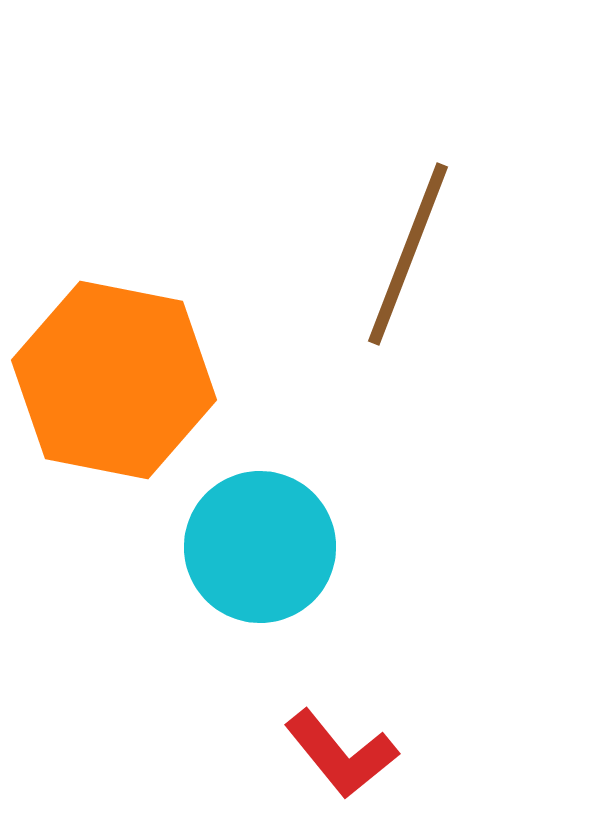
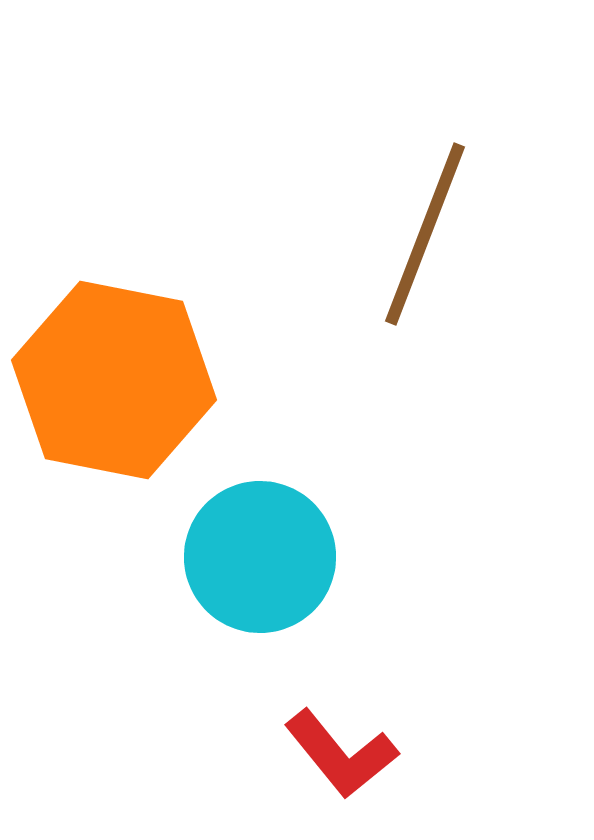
brown line: moved 17 px right, 20 px up
cyan circle: moved 10 px down
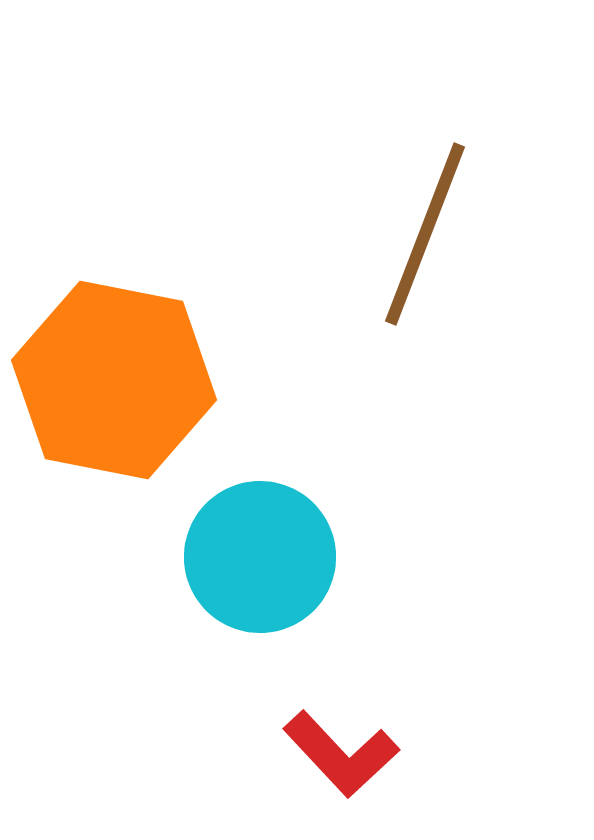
red L-shape: rotated 4 degrees counterclockwise
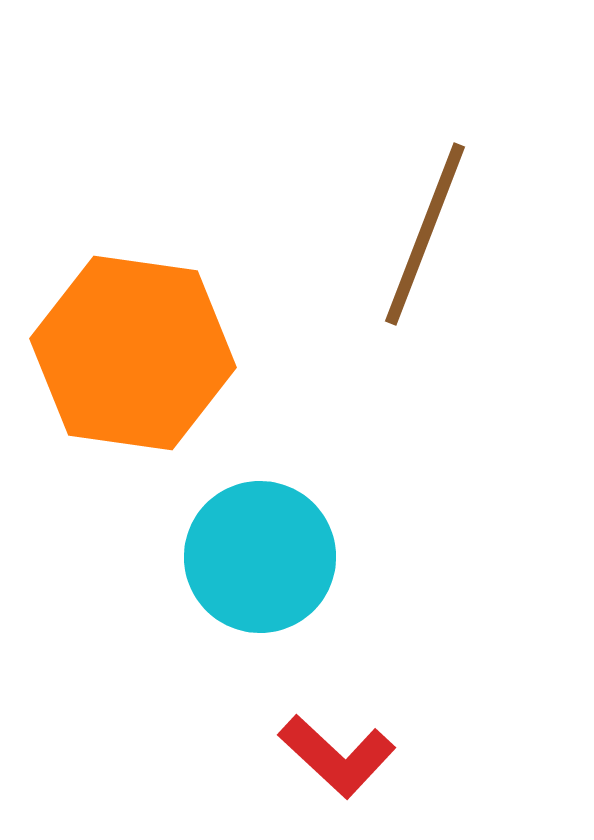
orange hexagon: moved 19 px right, 27 px up; rotated 3 degrees counterclockwise
red L-shape: moved 4 px left, 2 px down; rotated 4 degrees counterclockwise
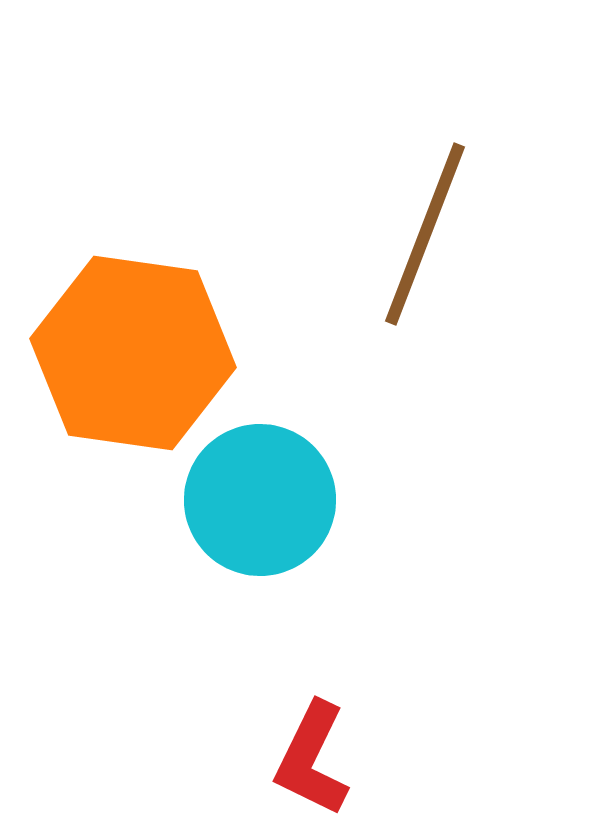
cyan circle: moved 57 px up
red L-shape: moved 25 px left, 3 px down; rotated 73 degrees clockwise
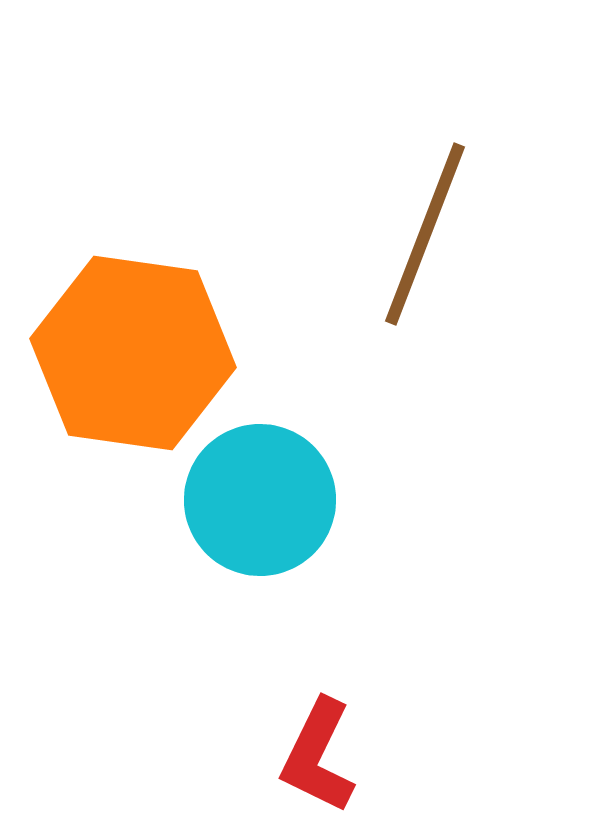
red L-shape: moved 6 px right, 3 px up
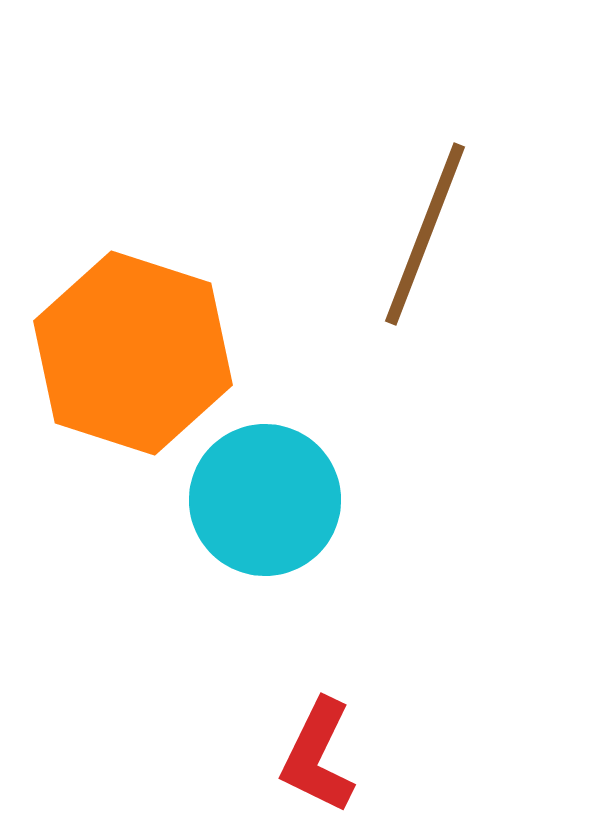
orange hexagon: rotated 10 degrees clockwise
cyan circle: moved 5 px right
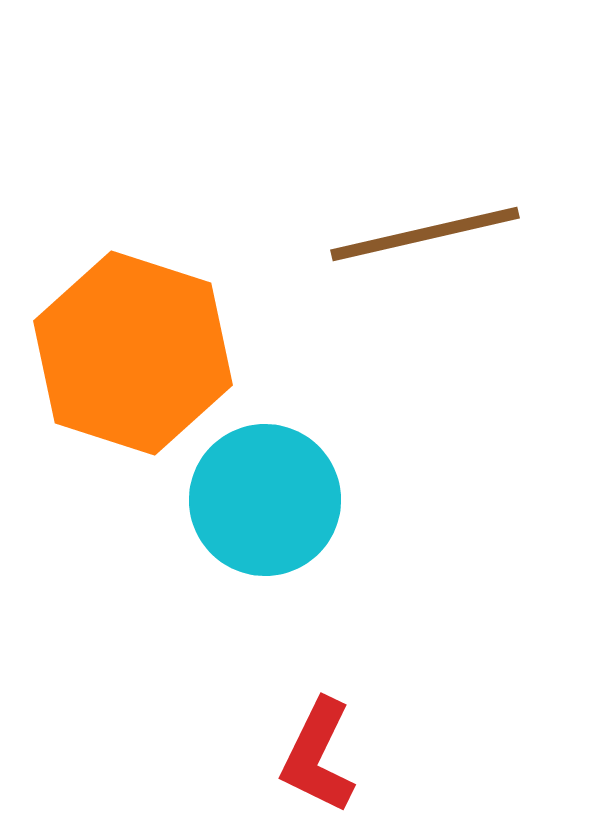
brown line: rotated 56 degrees clockwise
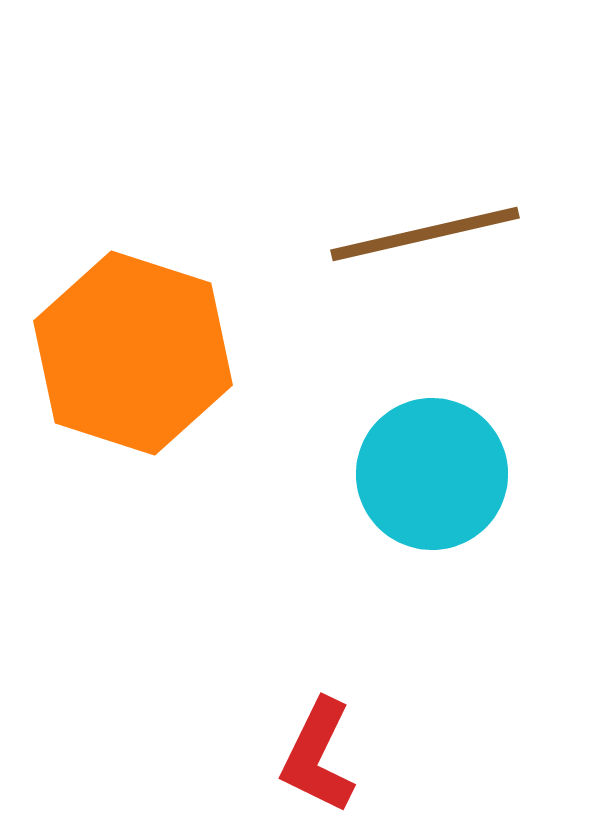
cyan circle: moved 167 px right, 26 px up
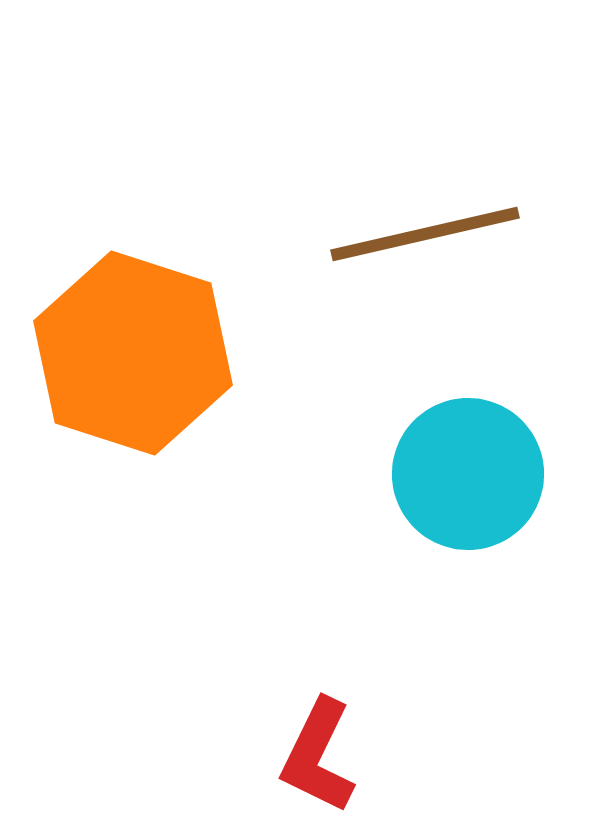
cyan circle: moved 36 px right
